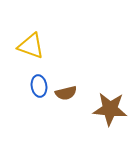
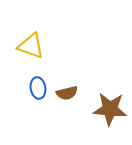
blue ellipse: moved 1 px left, 2 px down
brown semicircle: moved 1 px right
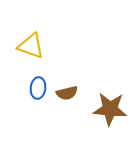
blue ellipse: rotated 15 degrees clockwise
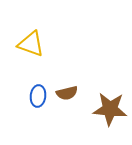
yellow triangle: moved 2 px up
blue ellipse: moved 8 px down
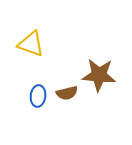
brown star: moved 11 px left, 34 px up
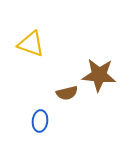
blue ellipse: moved 2 px right, 25 px down
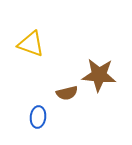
blue ellipse: moved 2 px left, 4 px up
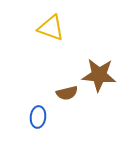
yellow triangle: moved 20 px right, 16 px up
